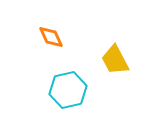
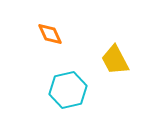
orange diamond: moved 1 px left, 3 px up
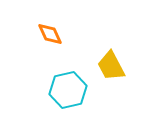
yellow trapezoid: moved 4 px left, 6 px down
